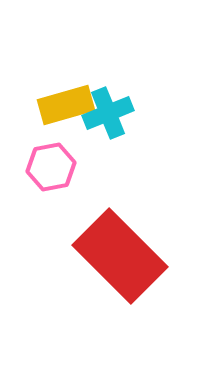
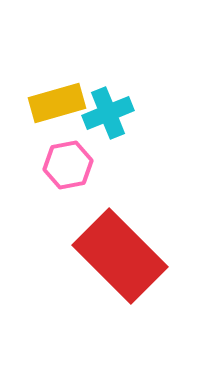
yellow rectangle: moved 9 px left, 2 px up
pink hexagon: moved 17 px right, 2 px up
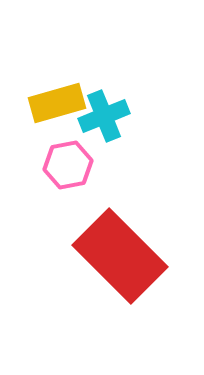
cyan cross: moved 4 px left, 3 px down
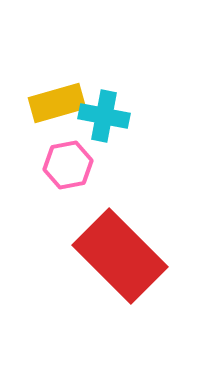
cyan cross: rotated 33 degrees clockwise
